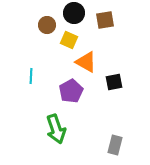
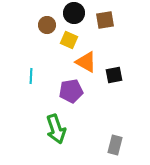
black square: moved 7 px up
purple pentagon: rotated 20 degrees clockwise
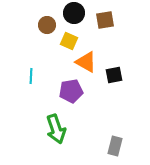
yellow square: moved 1 px down
gray rectangle: moved 1 px down
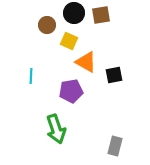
brown square: moved 4 px left, 5 px up
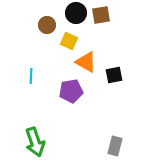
black circle: moved 2 px right
green arrow: moved 21 px left, 13 px down
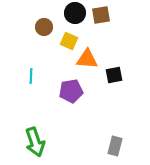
black circle: moved 1 px left
brown circle: moved 3 px left, 2 px down
orange triangle: moved 1 px right, 3 px up; rotated 25 degrees counterclockwise
